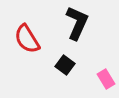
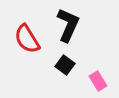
black L-shape: moved 9 px left, 2 px down
pink rectangle: moved 8 px left, 2 px down
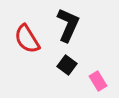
black square: moved 2 px right
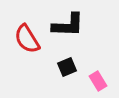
black L-shape: rotated 68 degrees clockwise
black square: moved 2 px down; rotated 30 degrees clockwise
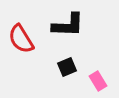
red semicircle: moved 6 px left
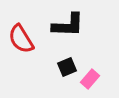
pink rectangle: moved 8 px left, 2 px up; rotated 72 degrees clockwise
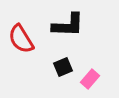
black square: moved 4 px left
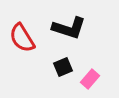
black L-shape: moved 1 px right, 3 px down; rotated 16 degrees clockwise
red semicircle: moved 1 px right, 1 px up
